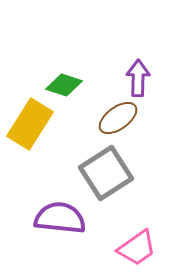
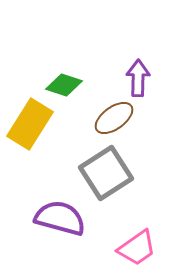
brown ellipse: moved 4 px left
purple semicircle: rotated 9 degrees clockwise
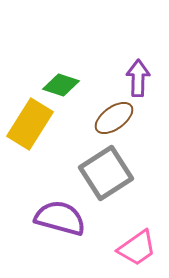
green diamond: moved 3 px left
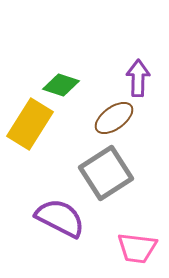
purple semicircle: rotated 12 degrees clockwise
pink trapezoid: rotated 42 degrees clockwise
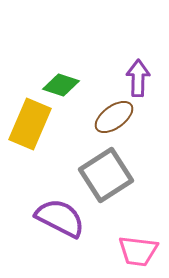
brown ellipse: moved 1 px up
yellow rectangle: rotated 9 degrees counterclockwise
gray square: moved 2 px down
pink trapezoid: moved 1 px right, 3 px down
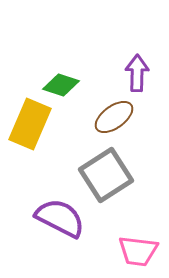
purple arrow: moved 1 px left, 5 px up
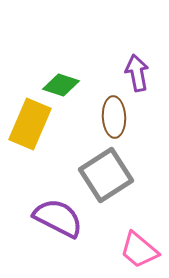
purple arrow: rotated 12 degrees counterclockwise
brown ellipse: rotated 57 degrees counterclockwise
purple semicircle: moved 2 px left
pink trapezoid: moved 1 px right, 1 px up; rotated 33 degrees clockwise
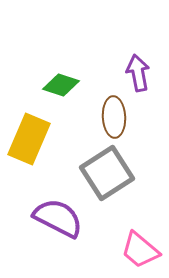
purple arrow: moved 1 px right
yellow rectangle: moved 1 px left, 15 px down
gray square: moved 1 px right, 2 px up
pink trapezoid: moved 1 px right
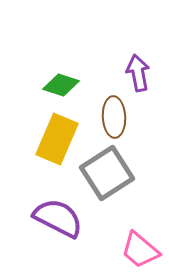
yellow rectangle: moved 28 px right
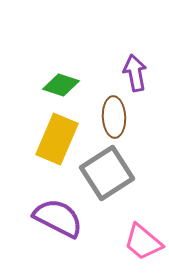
purple arrow: moved 3 px left
pink trapezoid: moved 3 px right, 8 px up
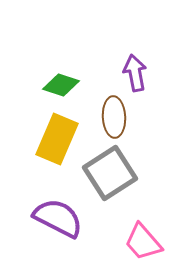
gray square: moved 3 px right
pink trapezoid: rotated 9 degrees clockwise
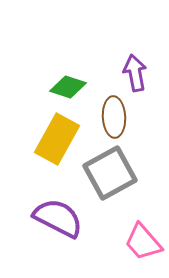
green diamond: moved 7 px right, 2 px down
yellow rectangle: rotated 6 degrees clockwise
gray square: rotated 4 degrees clockwise
